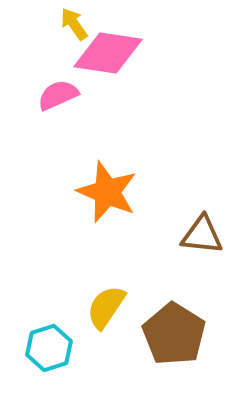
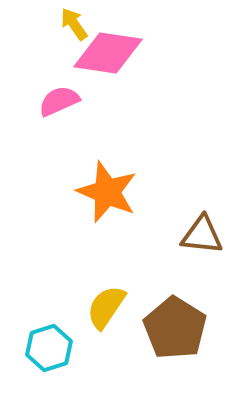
pink semicircle: moved 1 px right, 6 px down
brown pentagon: moved 1 px right, 6 px up
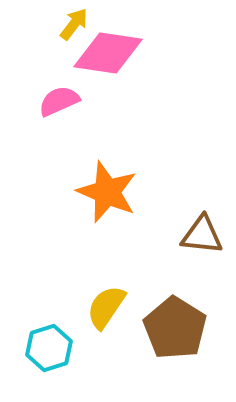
yellow arrow: rotated 72 degrees clockwise
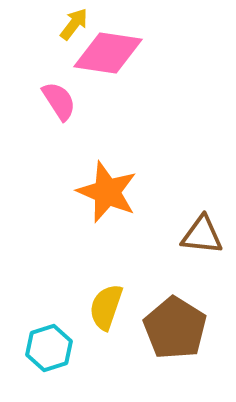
pink semicircle: rotated 81 degrees clockwise
yellow semicircle: rotated 15 degrees counterclockwise
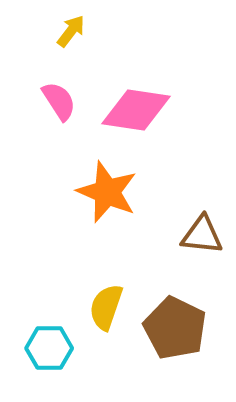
yellow arrow: moved 3 px left, 7 px down
pink diamond: moved 28 px right, 57 px down
brown pentagon: rotated 6 degrees counterclockwise
cyan hexagon: rotated 18 degrees clockwise
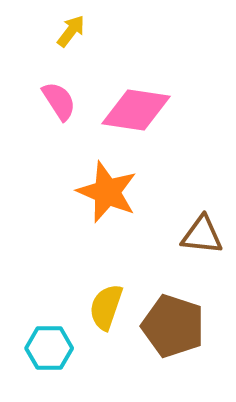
brown pentagon: moved 2 px left, 2 px up; rotated 8 degrees counterclockwise
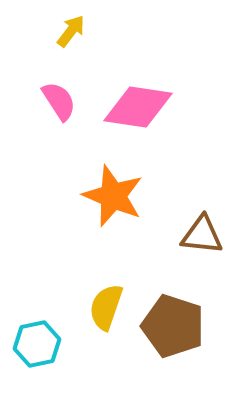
pink diamond: moved 2 px right, 3 px up
orange star: moved 6 px right, 4 px down
cyan hexagon: moved 12 px left, 4 px up; rotated 12 degrees counterclockwise
